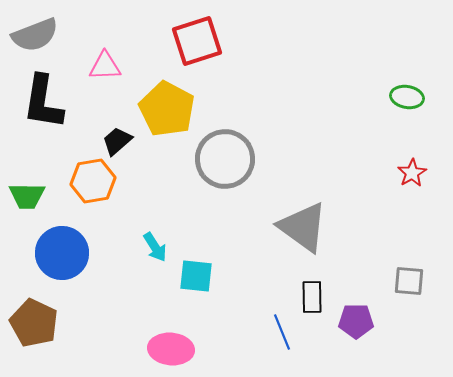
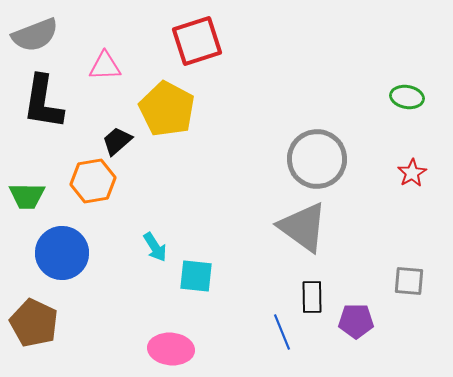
gray circle: moved 92 px right
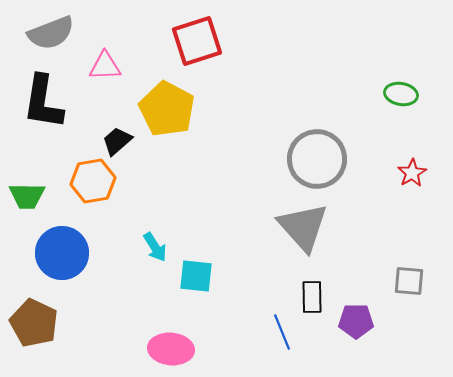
gray semicircle: moved 16 px right, 2 px up
green ellipse: moved 6 px left, 3 px up
gray triangle: rotated 12 degrees clockwise
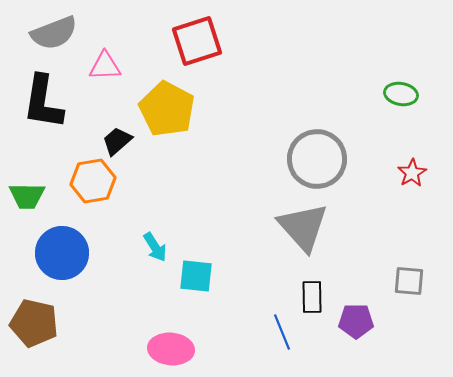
gray semicircle: moved 3 px right
brown pentagon: rotated 12 degrees counterclockwise
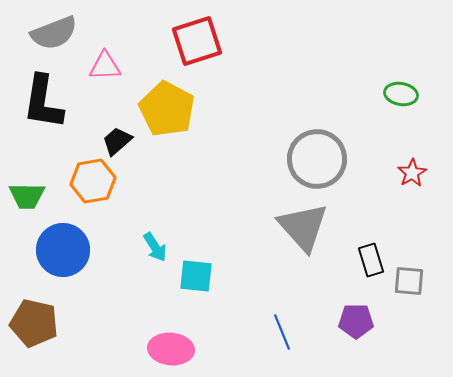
blue circle: moved 1 px right, 3 px up
black rectangle: moved 59 px right, 37 px up; rotated 16 degrees counterclockwise
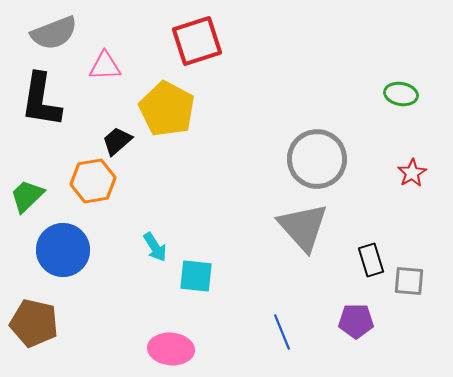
black L-shape: moved 2 px left, 2 px up
green trapezoid: rotated 135 degrees clockwise
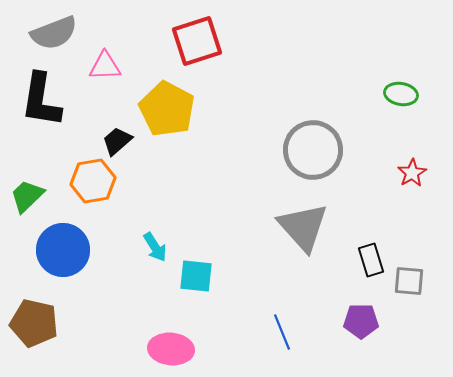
gray circle: moved 4 px left, 9 px up
purple pentagon: moved 5 px right
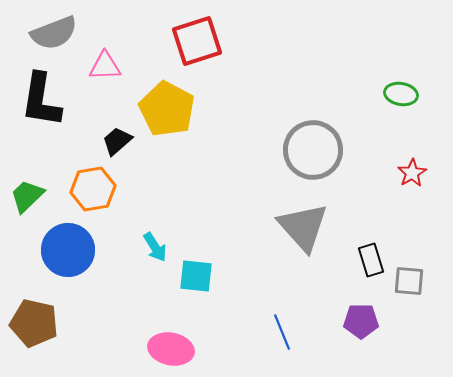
orange hexagon: moved 8 px down
blue circle: moved 5 px right
pink ellipse: rotated 6 degrees clockwise
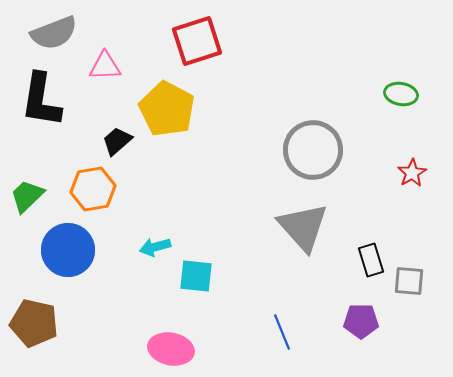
cyan arrow: rotated 108 degrees clockwise
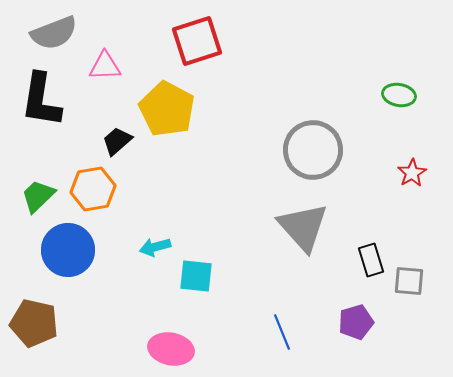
green ellipse: moved 2 px left, 1 px down
green trapezoid: moved 11 px right
purple pentagon: moved 5 px left, 1 px down; rotated 16 degrees counterclockwise
